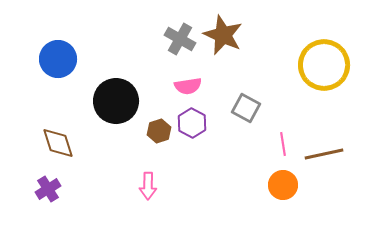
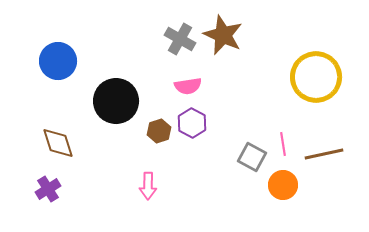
blue circle: moved 2 px down
yellow circle: moved 8 px left, 12 px down
gray square: moved 6 px right, 49 px down
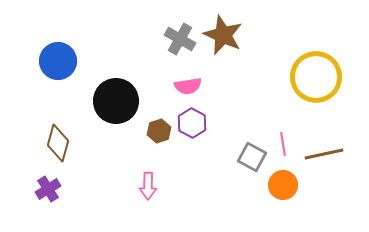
brown diamond: rotated 33 degrees clockwise
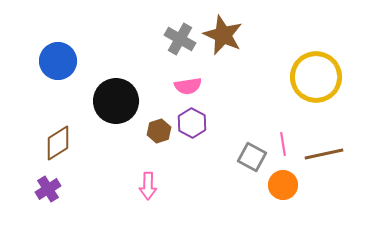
brown diamond: rotated 42 degrees clockwise
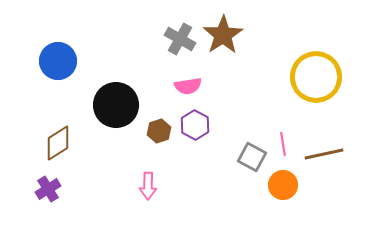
brown star: rotated 15 degrees clockwise
black circle: moved 4 px down
purple hexagon: moved 3 px right, 2 px down
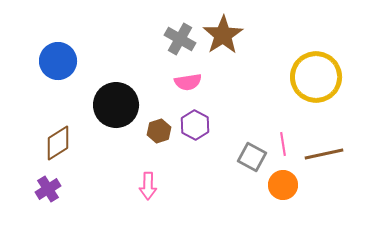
pink semicircle: moved 4 px up
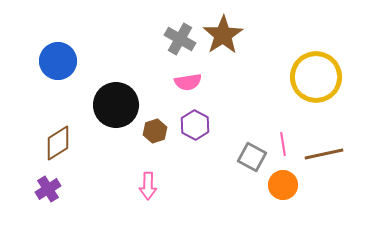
brown hexagon: moved 4 px left
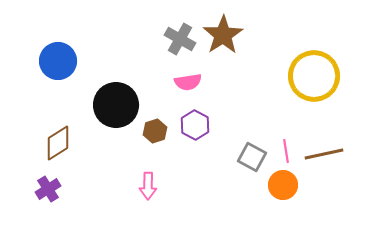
yellow circle: moved 2 px left, 1 px up
pink line: moved 3 px right, 7 px down
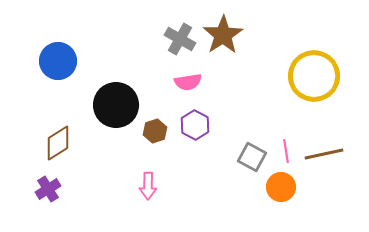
orange circle: moved 2 px left, 2 px down
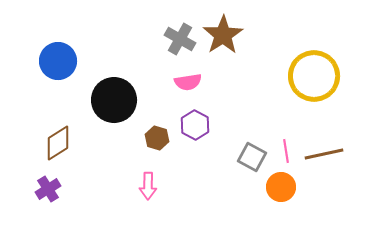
black circle: moved 2 px left, 5 px up
brown hexagon: moved 2 px right, 7 px down; rotated 25 degrees counterclockwise
